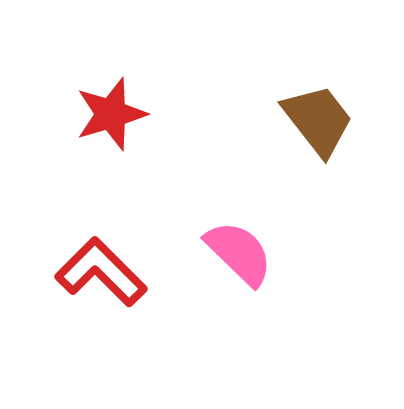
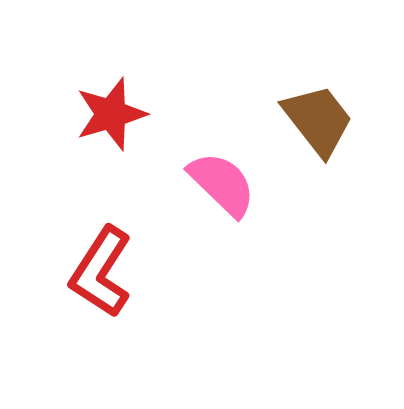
pink semicircle: moved 17 px left, 69 px up
red L-shape: rotated 102 degrees counterclockwise
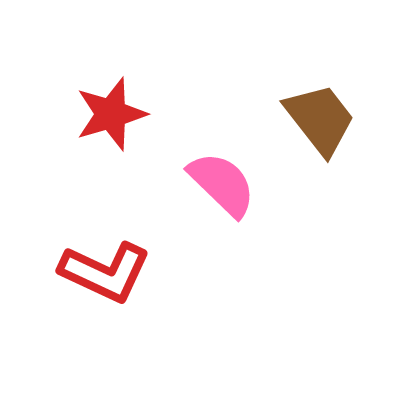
brown trapezoid: moved 2 px right, 1 px up
red L-shape: moved 4 px right; rotated 98 degrees counterclockwise
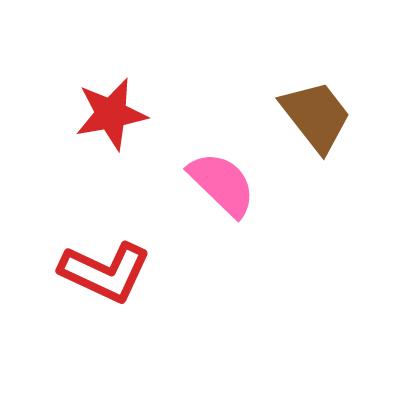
red star: rotated 6 degrees clockwise
brown trapezoid: moved 4 px left, 3 px up
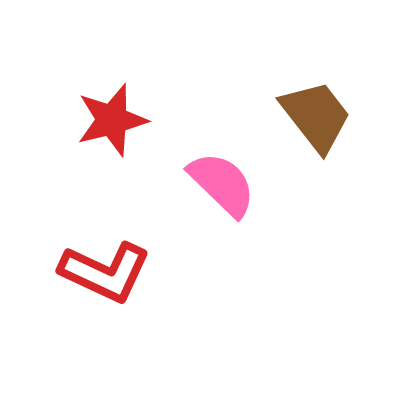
red star: moved 1 px right, 6 px down; rotated 4 degrees counterclockwise
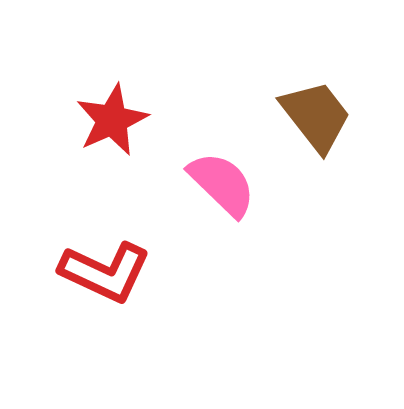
red star: rotated 10 degrees counterclockwise
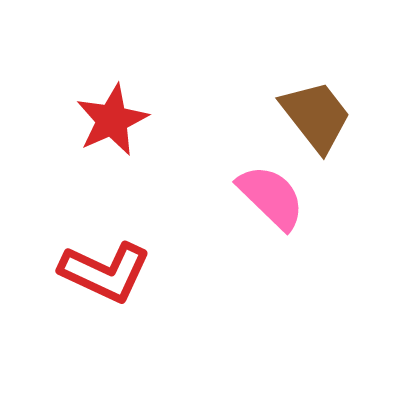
pink semicircle: moved 49 px right, 13 px down
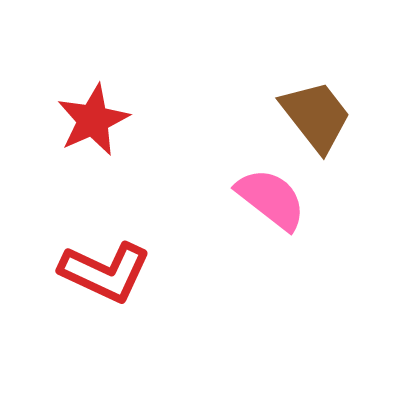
red star: moved 19 px left
pink semicircle: moved 2 px down; rotated 6 degrees counterclockwise
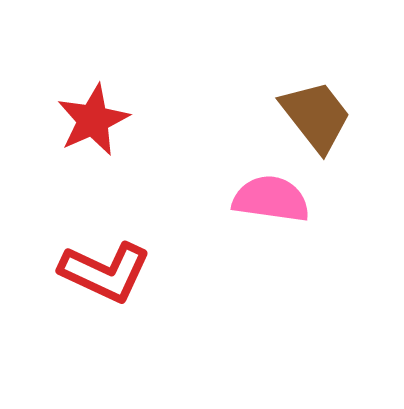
pink semicircle: rotated 30 degrees counterclockwise
